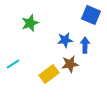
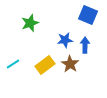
blue square: moved 3 px left
brown star: rotated 30 degrees counterclockwise
yellow rectangle: moved 4 px left, 9 px up
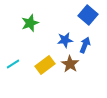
blue square: rotated 18 degrees clockwise
blue arrow: rotated 21 degrees clockwise
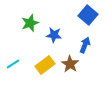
blue star: moved 11 px left, 5 px up; rotated 14 degrees clockwise
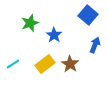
blue star: rotated 28 degrees clockwise
blue arrow: moved 10 px right
yellow rectangle: moved 1 px up
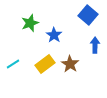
blue arrow: rotated 21 degrees counterclockwise
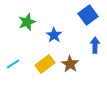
blue square: rotated 12 degrees clockwise
green star: moved 3 px left, 1 px up
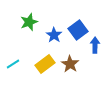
blue square: moved 10 px left, 15 px down
green star: moved 2 px right
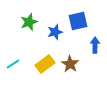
blue square: moved 9 px up; rotated 24 degrees clockwise
blue star: moved 1 px right, 3 px up; rotated 21 degrees clockwise
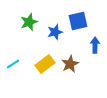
brown star: rotated 12 degrees clockwise
